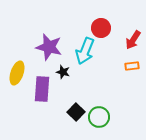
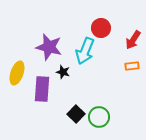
black square: moved 2 px down
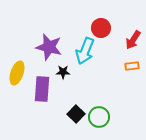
black star: rotated 16 degrees counterclockwise
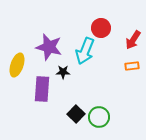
yellow ellipse: moved 8 px up
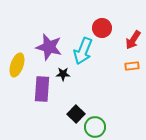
red circle: moved 1 px right
cyan arrow: moved 2 px left
black star: moved 2 px down
green circle: moved 4 px left, 10 px down
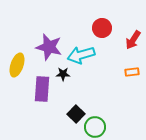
cyan arrow: moved 2 px left, 4 px down; rotated 52 degrees clockwise
orange rectangle: moved 6 px down
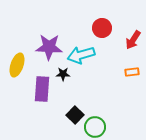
purple star: rotated 12 degrees counterclockwise
black square: moved 1 px left, 1 px down
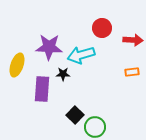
red arrow: rotated 120 degrees counterclockwise
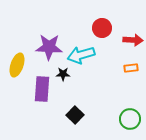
orange rectangle: moved 1 px left, 4 px up
green circle: moved 35 px right, 8 px up
